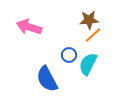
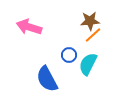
brown star: moved 1 px right, 1 px down
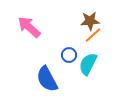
pink arrow: rotated 25 degrees clockwise
